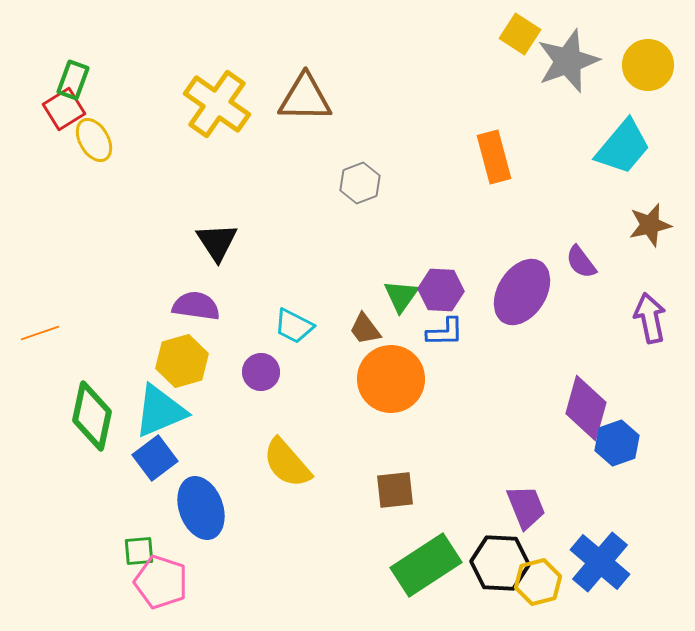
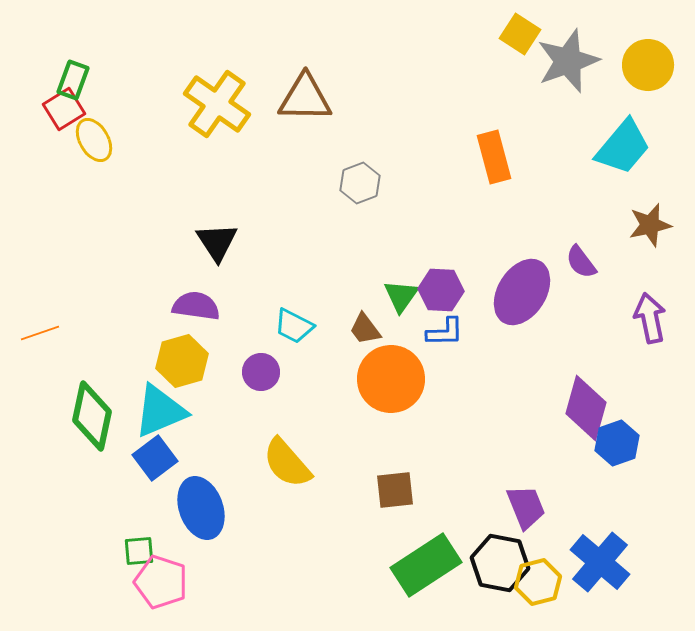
black hexagon at (500, 563): rotated 8 degrees clockwise
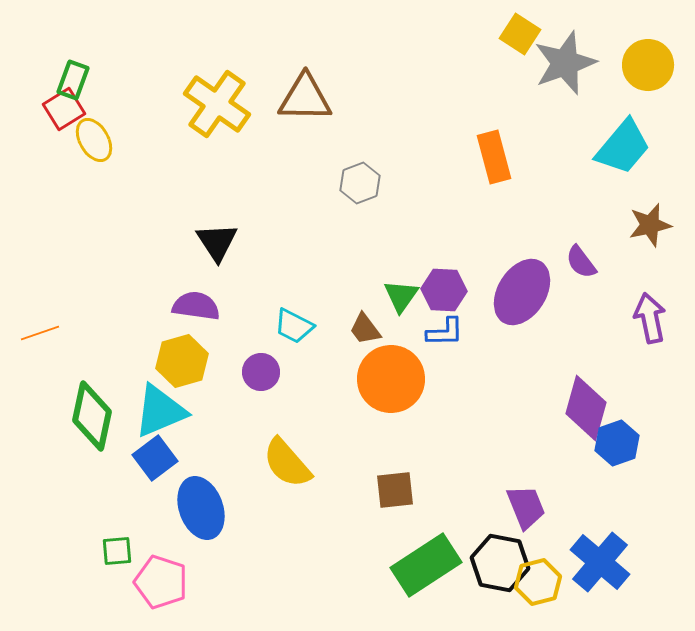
gray star at (568, 61): moved 3 px left, 2 px down
purple hexagon at (441, 290): moved 3 px right
green square at (139, 551): moved 22 px left
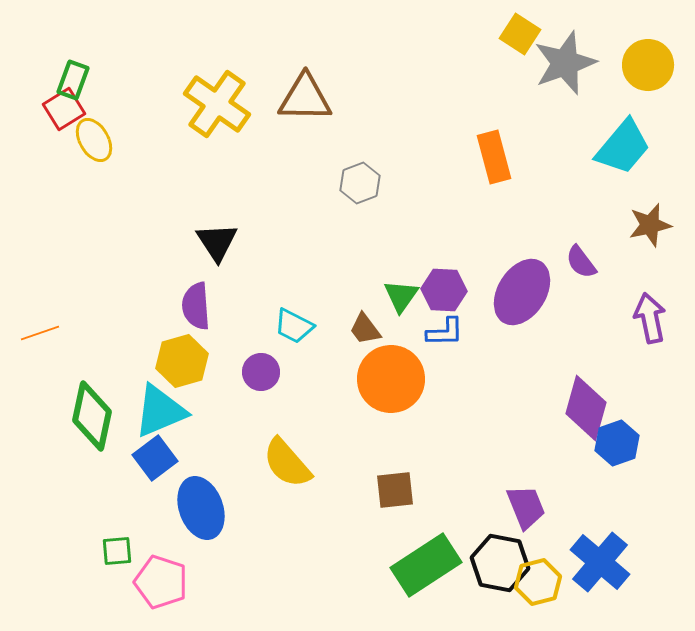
purple semicircle at (196, 306): rotated 102 degrees counterclockwise
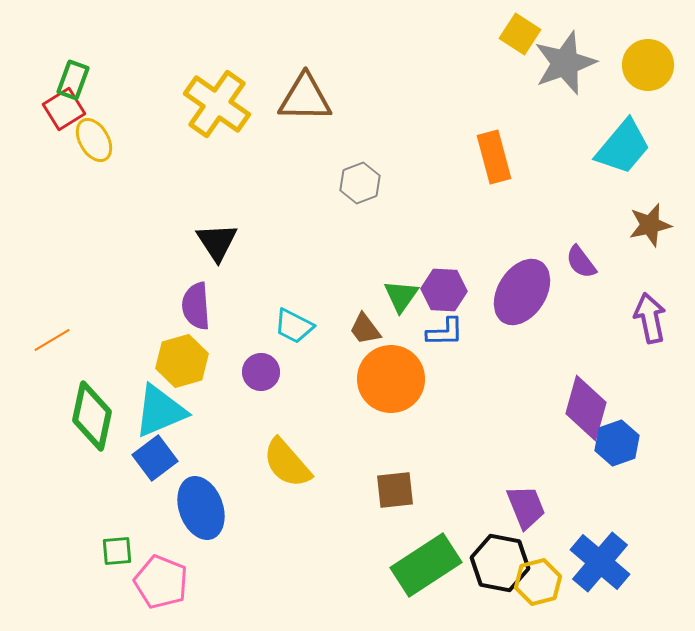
orange line at (40, 333): moved 12 px right, 7 px down; rotated 12 degrees counterclockwise
pink pentagon at (161, 582): rotated 4 degrees clockwise
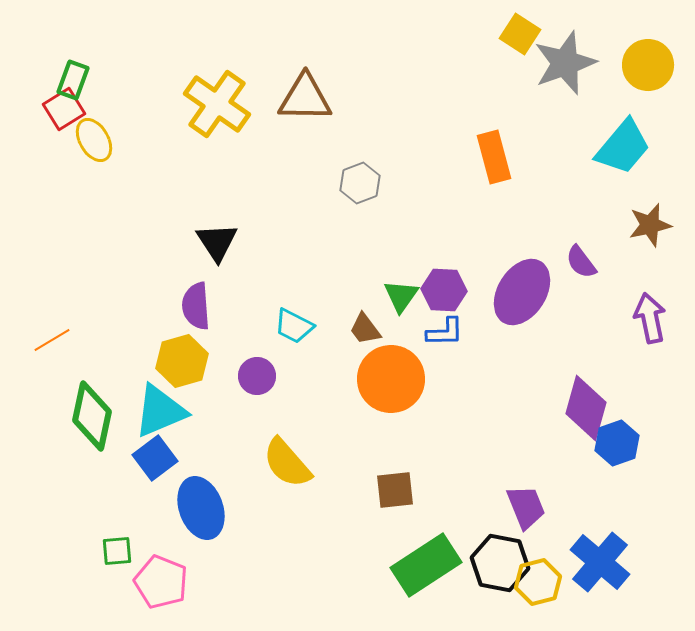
purple circle at (261, 372): moved 4 px left, 4 px down
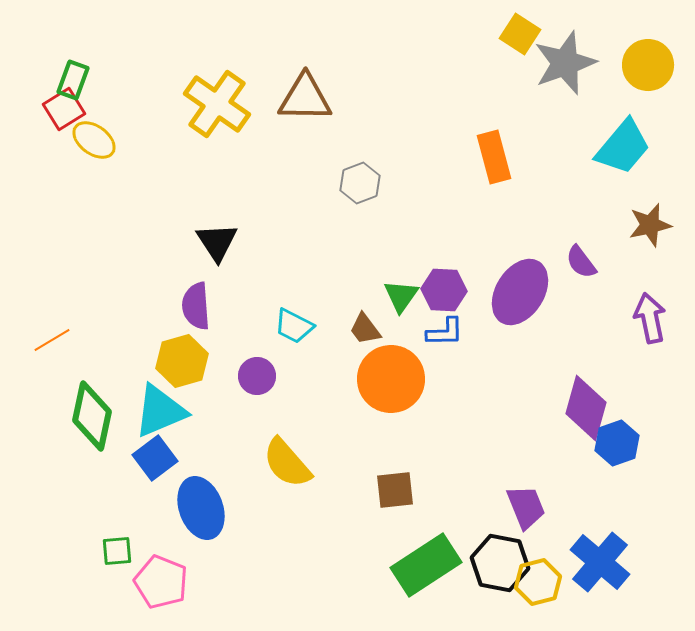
yellow ellipse at (94, 140): rotated 24 degrees counterclockwise
purple ellipse at (522, 292): moved 2 px left
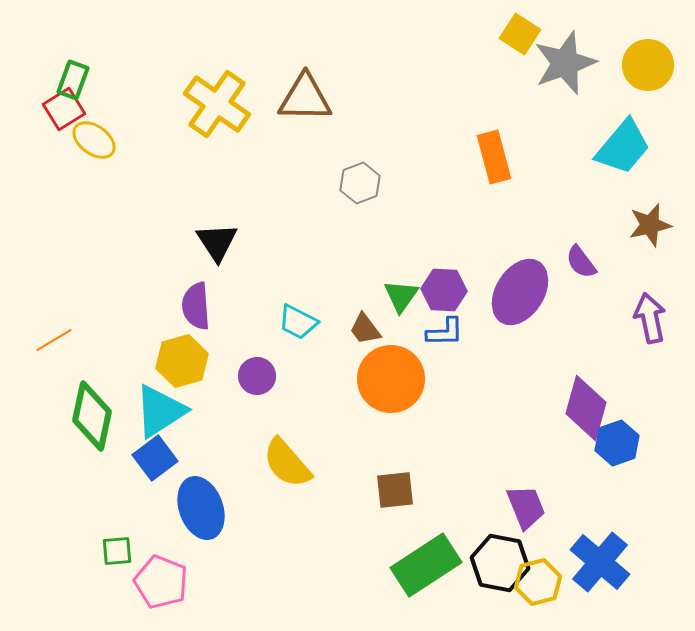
cyan trapezoid at (294, 326): moved 4 px right, 4 px up
orange line at (52, 340): moved 2 px right
cyan triangle at (160, 411): rotated 10 degrees counterclockwise
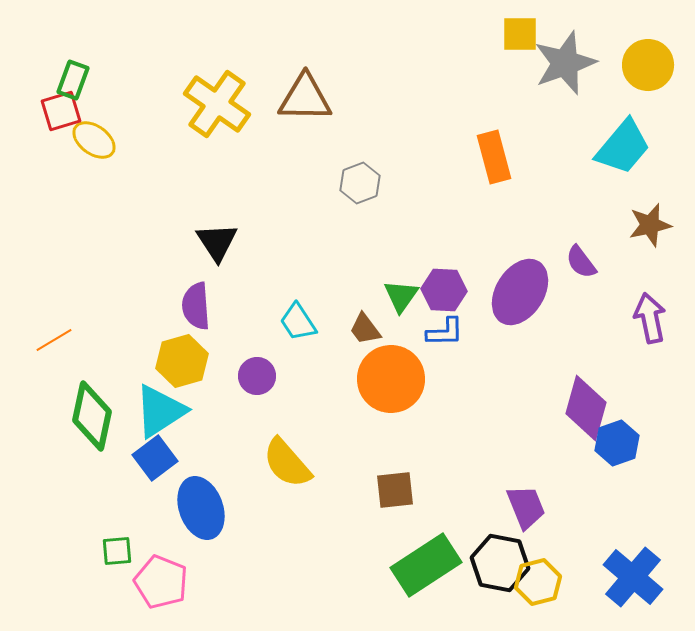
yellow square at (520, 34): rotated 33 degrees counterclockwise
red square at (64, 109): moved 3 px left, 2 px down; rotated 15 degrees clockwise
cyan trapezoid at (298, 322): rotated 30 degrees clockwise
blue cross at (600, 562): moved 33 px right, 15 px down
